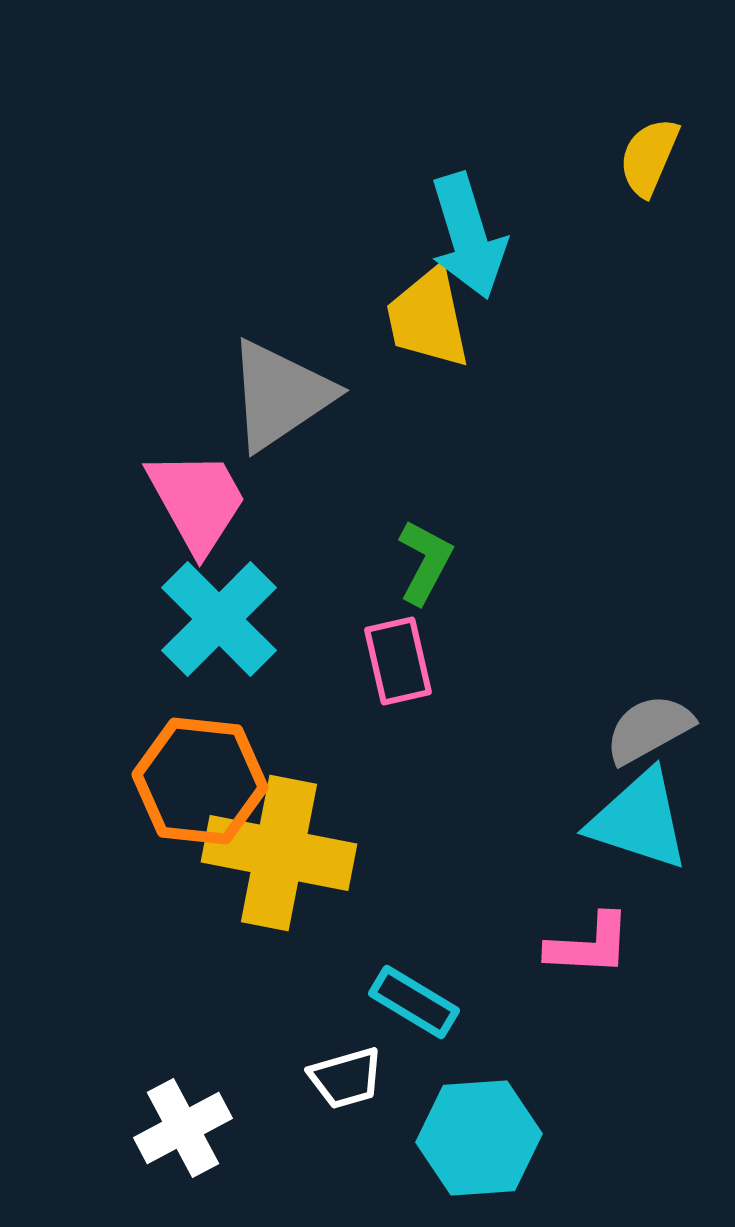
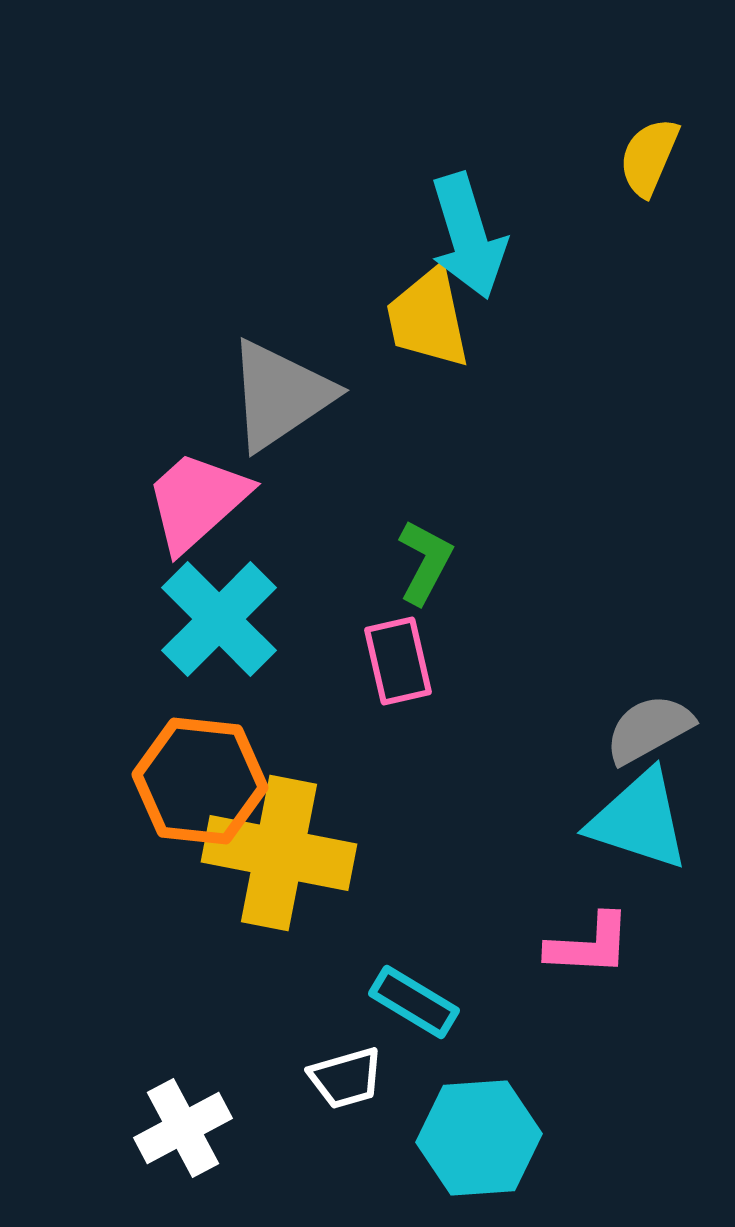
pink trapezoid: rotated 103 degrees counterclockwise
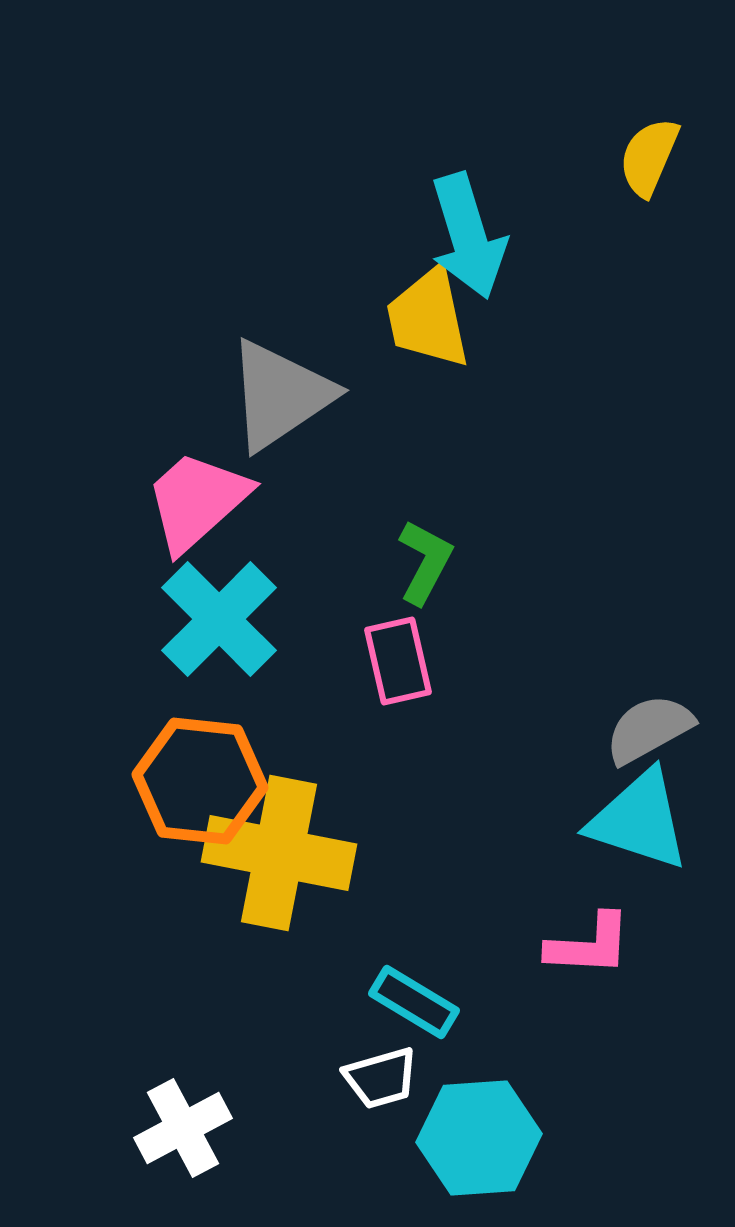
white trapezoid: moved 35 px right
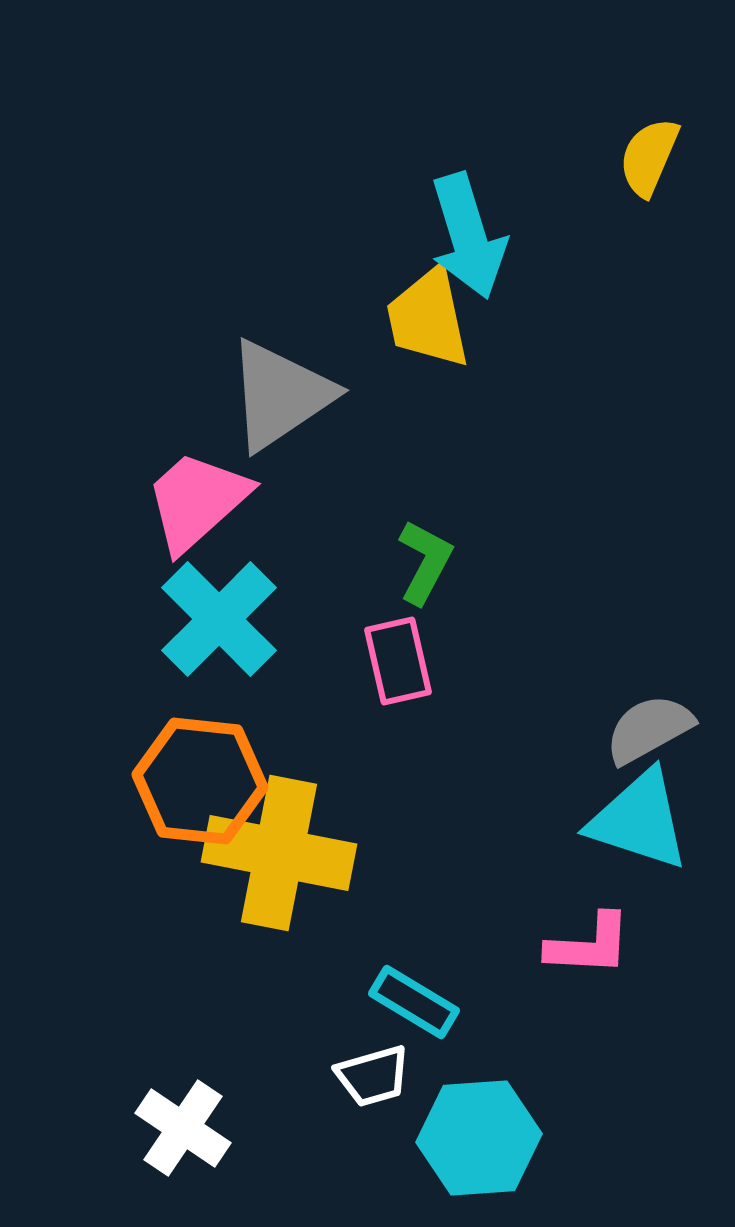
white trapezoid: moved 8 px left, 2 px up
white cross: rotated 28 degrees counterclockwise
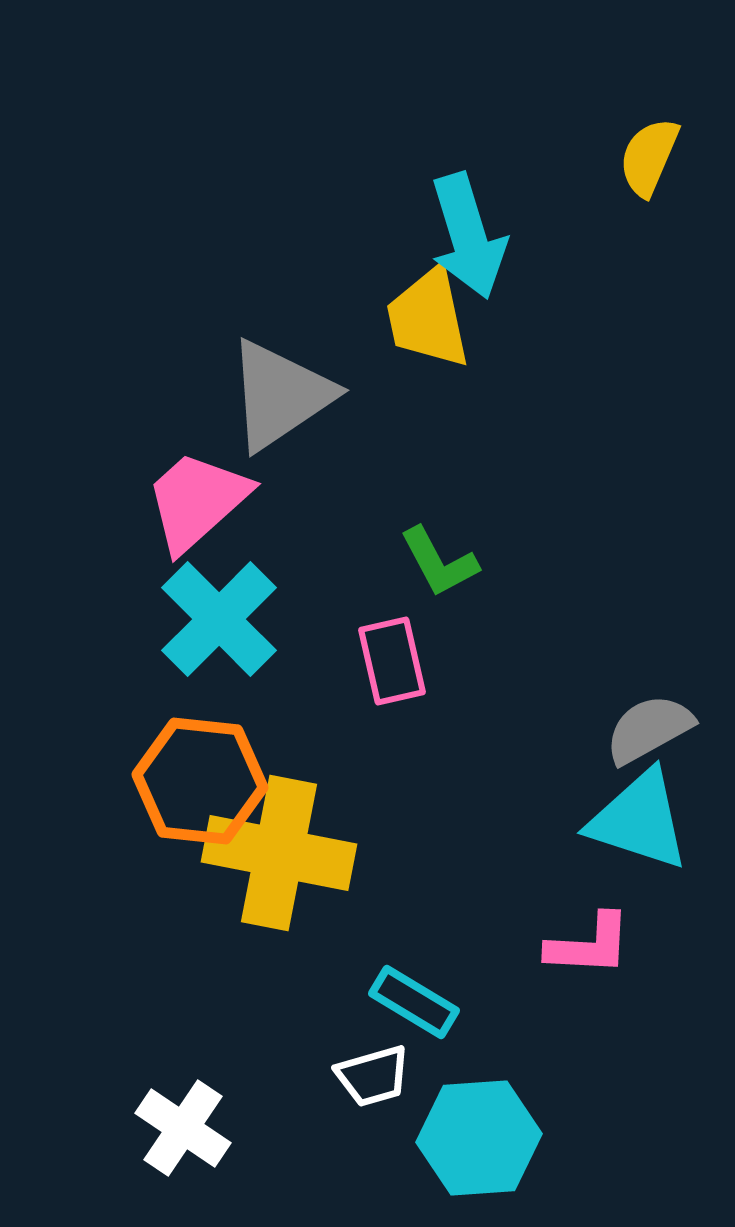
green L-shape: moved 14 px right; rotated 124 degrees clockwise
pink rectangle: moved 6 px left
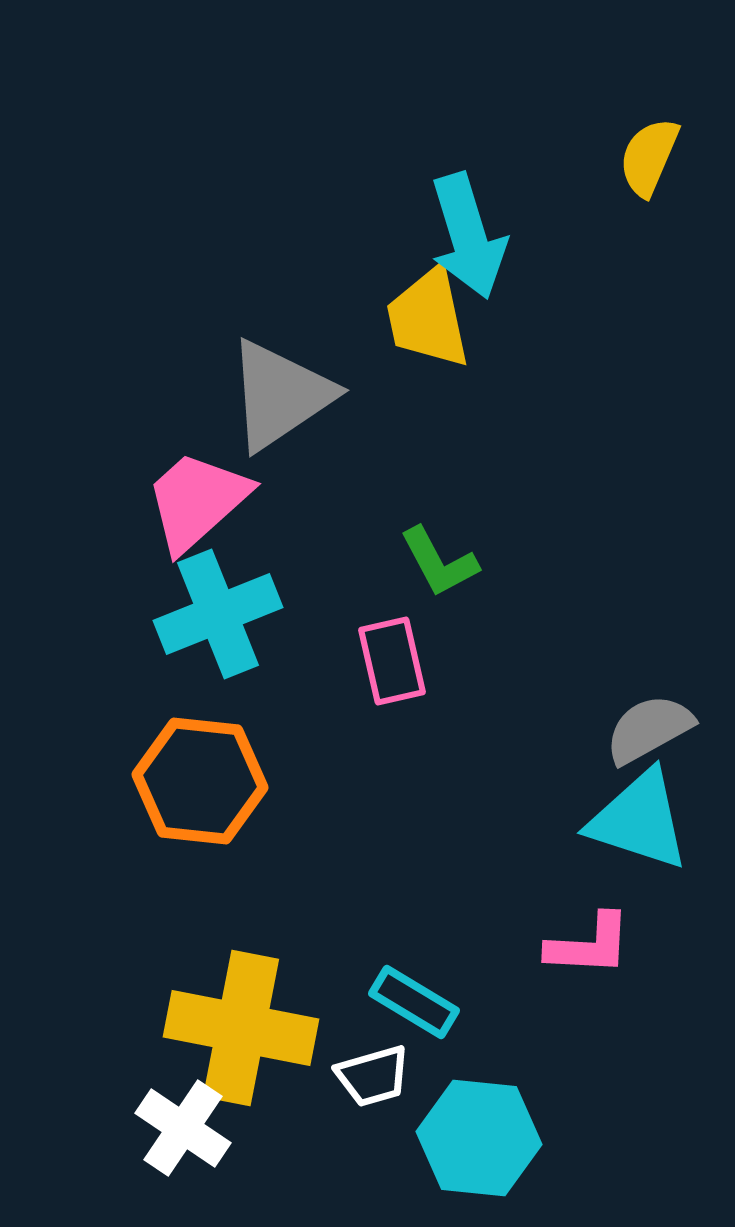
cyan cross: moved 1 px left, 5 px up; rotated 23 degrees clockwise
yellow cross: moved 38 px left, 175 px down
cyan hexagon: rotated 10 degrees clockwise
